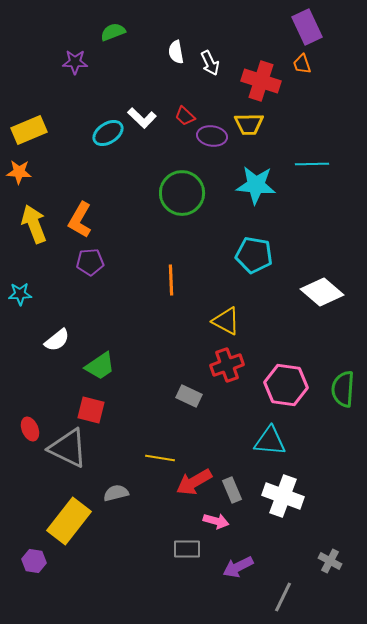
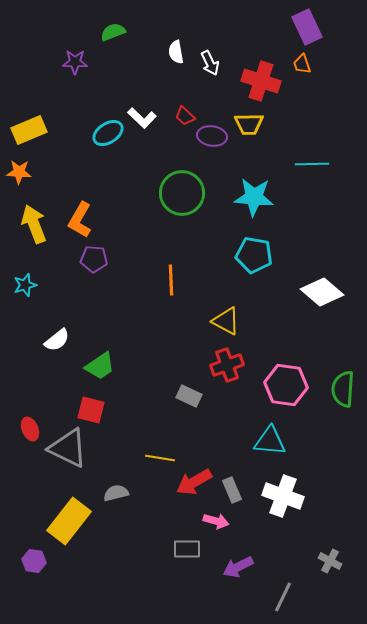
cyan star at (256, 185): moved 2 px left, 12 px down
purple pentagon at (90, 262): moved 4 px right, 3 px up; rotated 8 degrees clockwise
cyan star at (20, 294): moved 5 px right, 9 px up; rotated 15 degrees counterclockwise
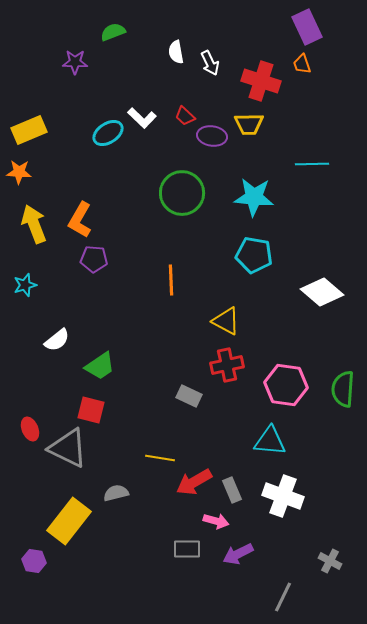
red cross at (227, 365): rotated 8 degrees clockwise
purple arrow at (238, 567): moved 13 px up
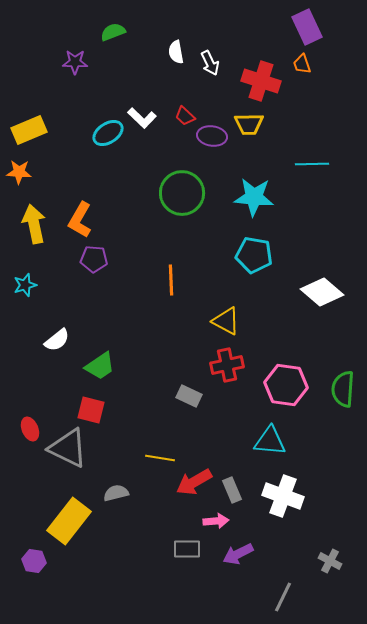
yellow arrow at (34, 224): rotated 9 degrees clockwise
pink arrow at (216, 521): rotated 20 degrees counterclockwise
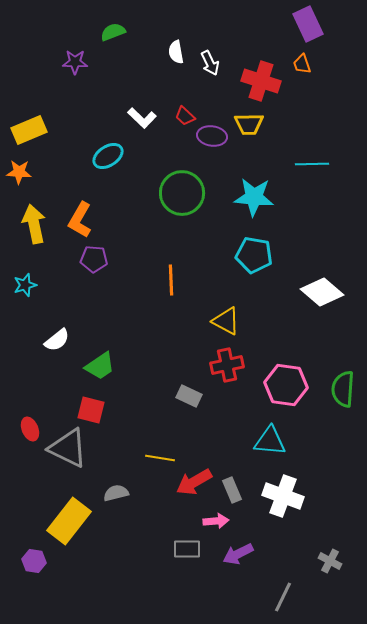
purple rectangle at (307, 27): moved 1 px right, 3 px up
cyan ellipse at (108, 133): moved 23 px down
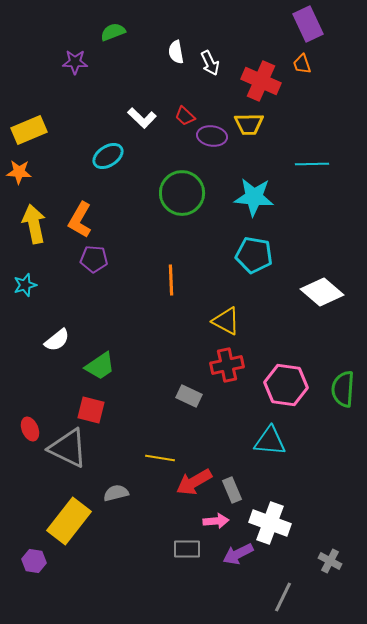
red cross at (261, 81): rotated 6 degrees clockwise
white cross at (283, 496): moved 13 px left, 27 px down
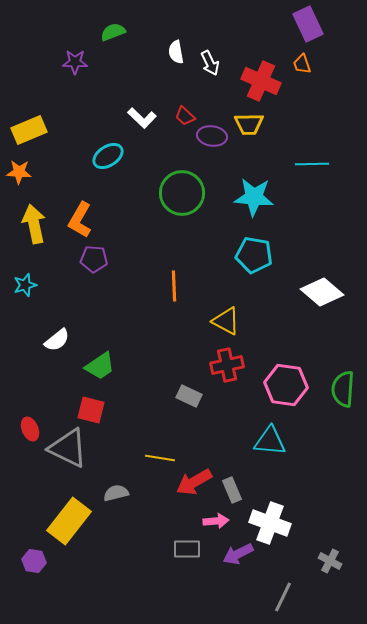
orange line at (171, 280): moved 3 px right, 6 px down
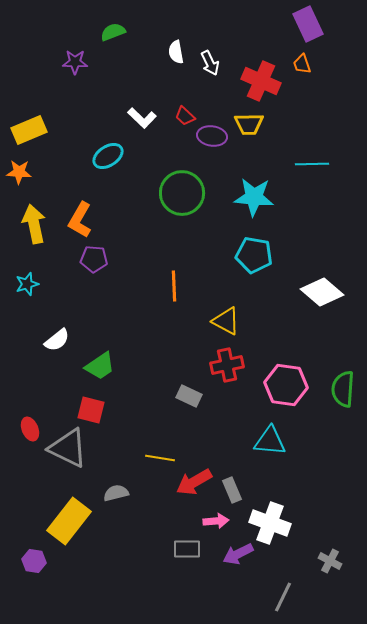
cyan star at (25, 285): moved 2 px right, 1 px up
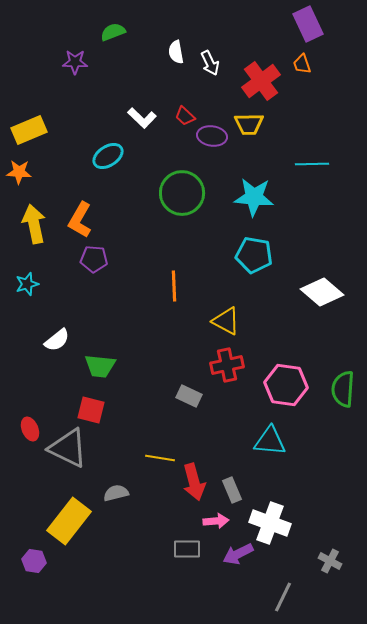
red cross at (261, 81): rotated 30 degrees clockwise
green trapezoid at (100, 366): rotated 40 degrees clockwise
red arrow at (194, 482): rotated 75 degrees counterclockwise
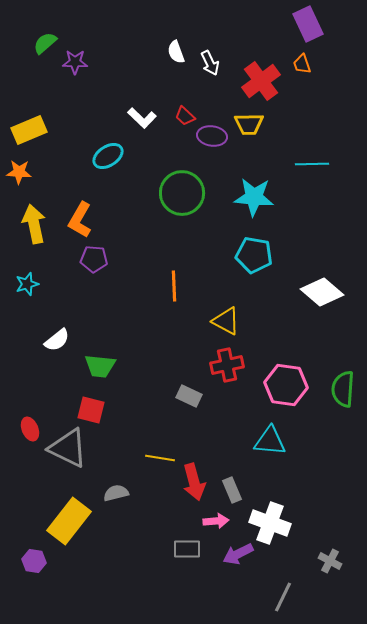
green semicircle at (113, 32): moved 68 px left, 11 px down; rotated 20 degrees counterclockwise
white semicircle at (176, 52): rotated 10 degrees counterclockwise
